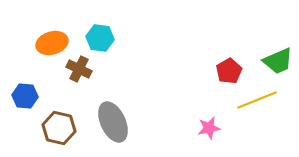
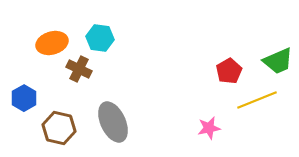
blue hexagon: moved 1 px left, 2 px down; rotated 25 degrees clockwise
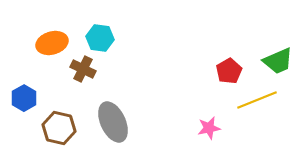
brown cross: moved 4 px right
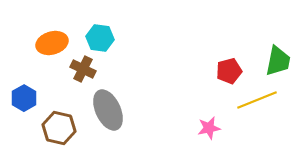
green trapezoid: rotated 56 degrees counterclockwise
red pentagon: rotated 15 degrees clockwise
gray ellipse: moved 5 px left, 12 px up
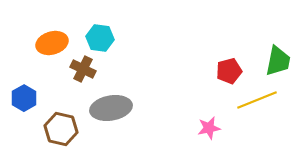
gray ellipse: moved 3 px right, 2 px up; rotated 75 degrees counterclockwise
brown hexagon: moved 2 px right, 1 px down
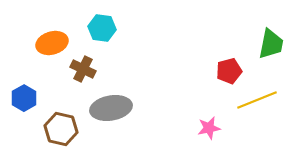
cyan hexagon: moved 2 px right, 10 px up
green trapezoid: moved 7 px left, 17 px up
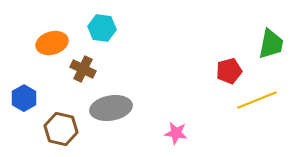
pink star: moved 33 px left, 5 px down; rotated 20 degrees clockwise
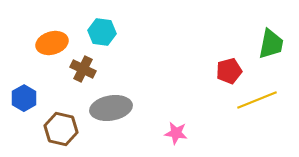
cyan hexagon: moved 4 px down
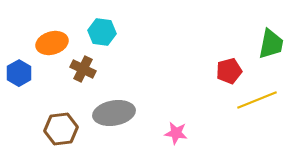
blue hexagon: moved 5 px left, 25 px up
gray ellipse: moved 3 px right, 5 px down
brown hexagon: rotated 20 degrees counterclockwise
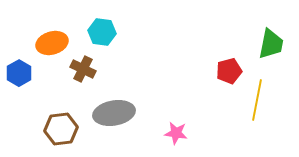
yellow line: rotated 57 degrees counterclockwise
